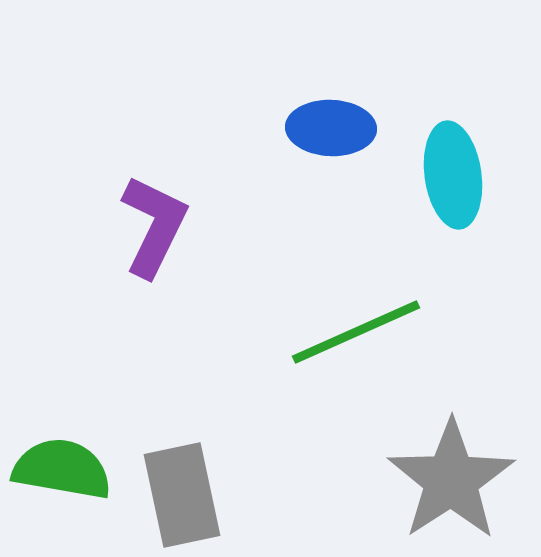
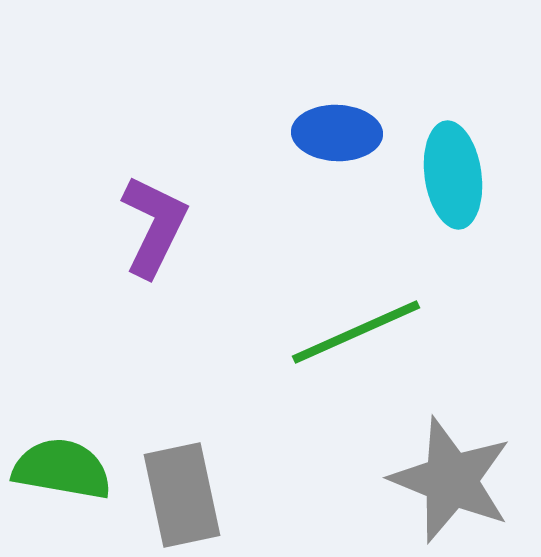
blue ellipse: moved 6 px right, 5 px down
gray star: rotated 17 degrees counterclockwise
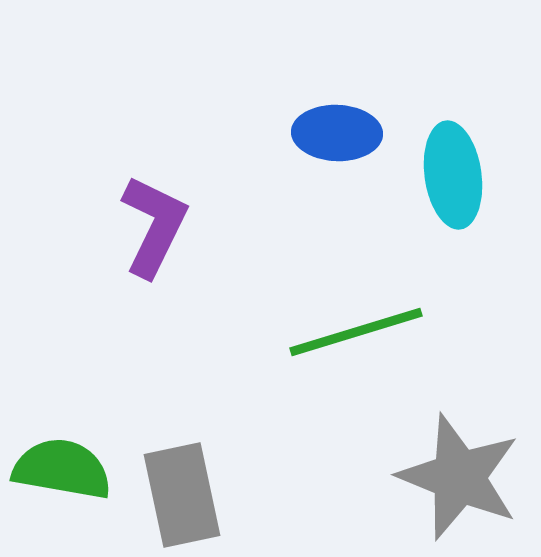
green line: rotated 7 degrees clockwise
gray star: moved 8 px right, 3 px up
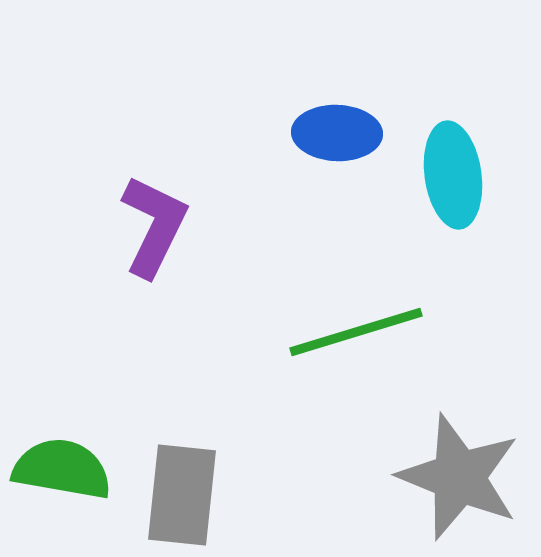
gray rectangle: rotated 18 degrees clockwise
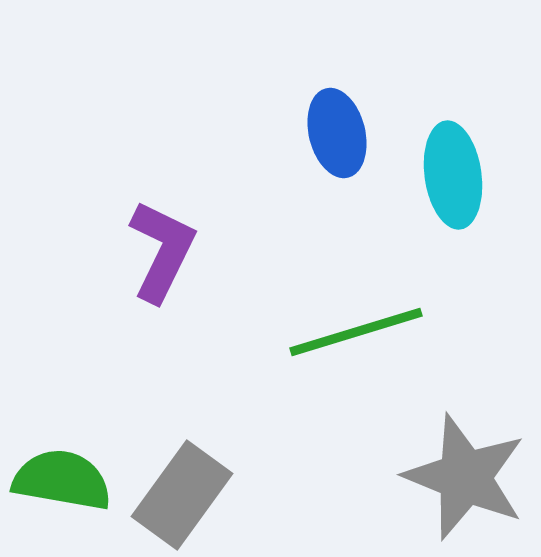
blue ellipse: rotated 74 degrees clockwise
purple L-shape: moved 8 px right, 25 px down
green semicircle: moved 11 px down
gray star: moved 6 px right
gray rectangle: rotated 30 degrees clockwise
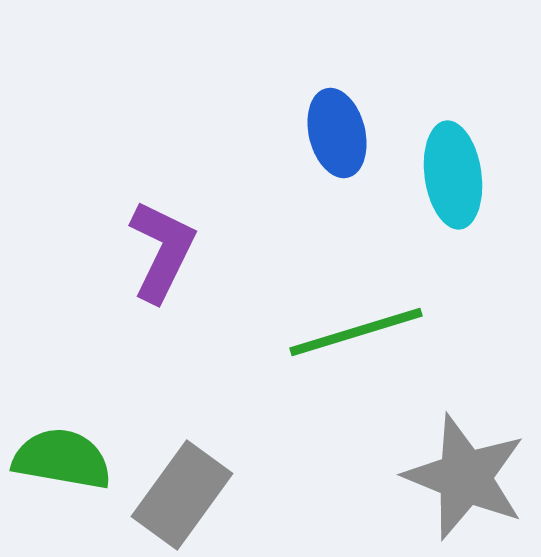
green semicircle: moved 21 px up
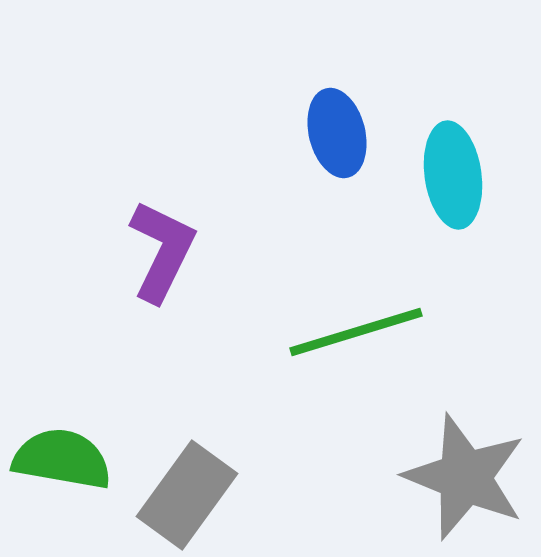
gray rectangle: moved 5 px right
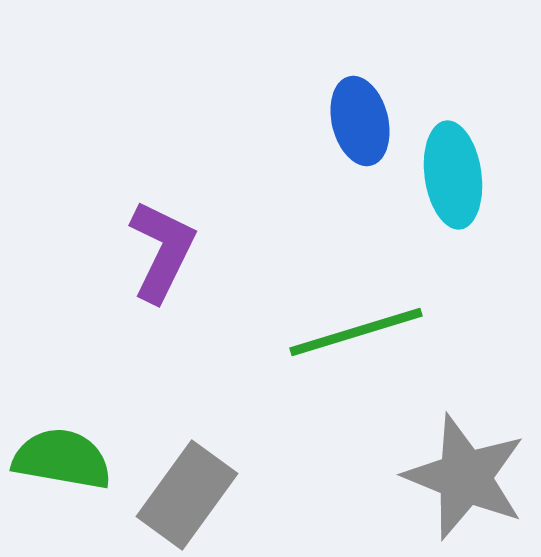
blue ellipse: moved 23 px right, 12 px up
